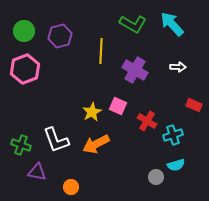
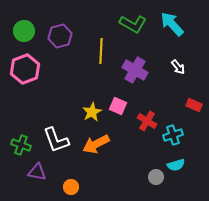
white arrow: rotated 49 degrees clockwise
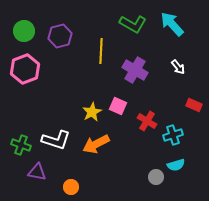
white L-shape: rotated 52 degrees counterclockwise
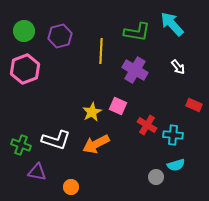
green L-shape: moved 4 px right, 8 px down; rotated 20 degrees counterclockwise
red cross: moved 4 px down
cyan cross: rotated 24 degrees clockwise
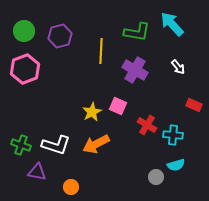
white L-shape: moved 5 px down
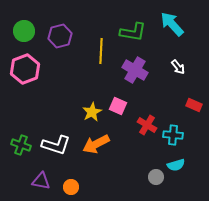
green L-shape: moved 4 px left
purple triangle: moved 4 px right, 9 px down
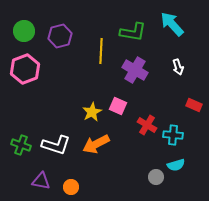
white arrow: rotated 21 degrees clockwise
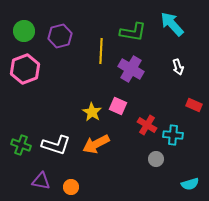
purple cross: moved 4 px left, 1 px up
yellow star: rotated 12 degrees counterclockwise
cyan semicircle: moved 14 px right, 19 px down
gray circle: moved 18 px up
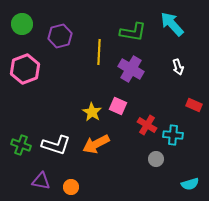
green circle: moved 2 px left, 7 px up
yellow line: moved 2 px left, 1 px down
